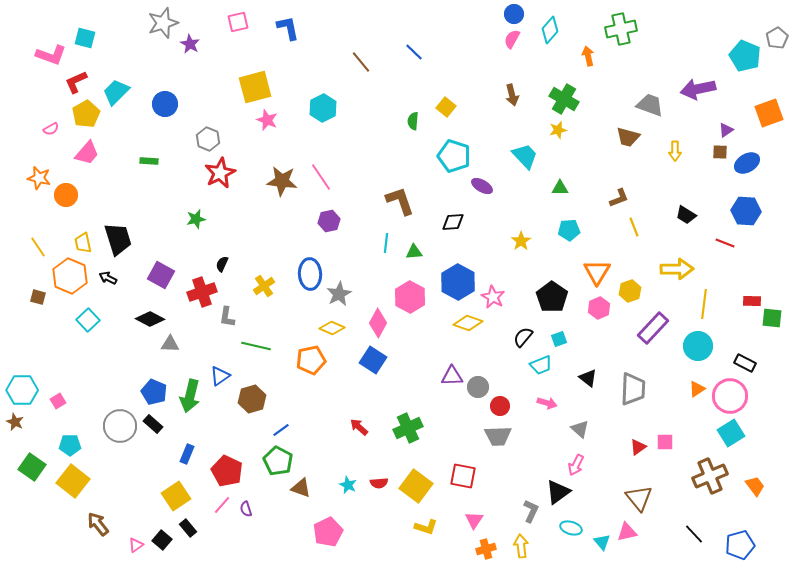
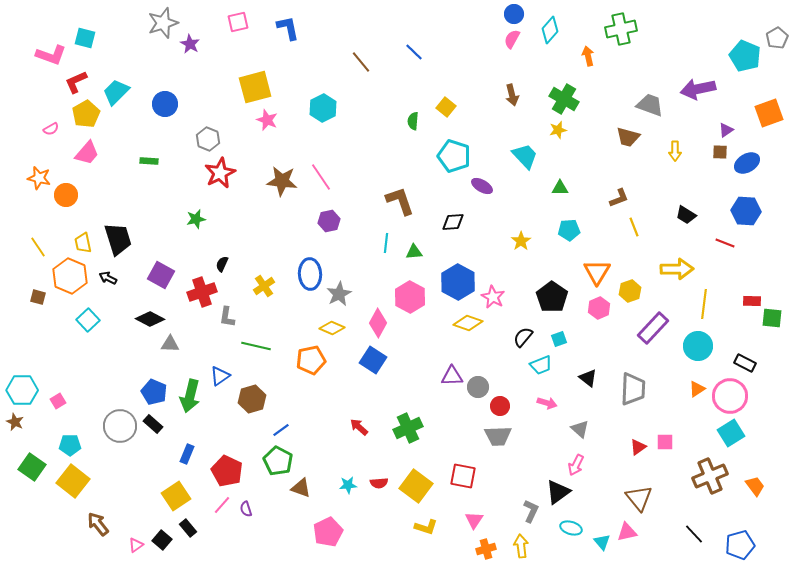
cyan star at (348, 485): rotated 30 degrees counterclockwise
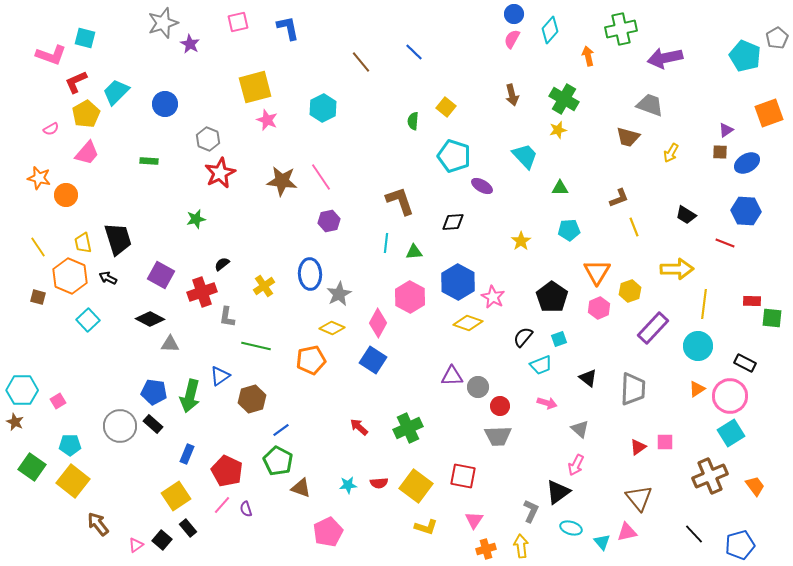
purple arrow at (698, 89): moved 33 px left, 31 px up
yellow arrow at (675, 151): moved 4 px left, 2 px down; rotated 30 degrees clockwise
black semicircle at (222, 264): rotated 28 degrees clockwise
blue pentagon at (154, 392): rotated 15 degrees counterclockwise
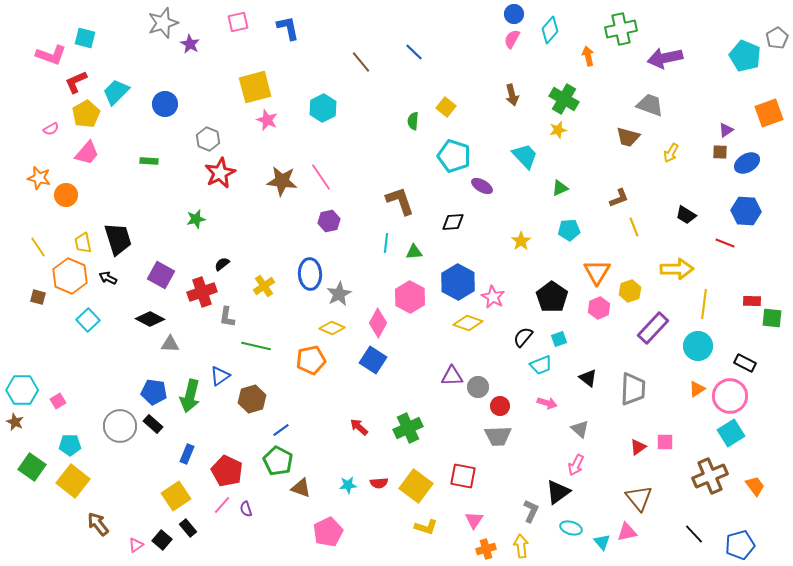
green triangle at (560, 188): rotated 24 degrees counterclockwise
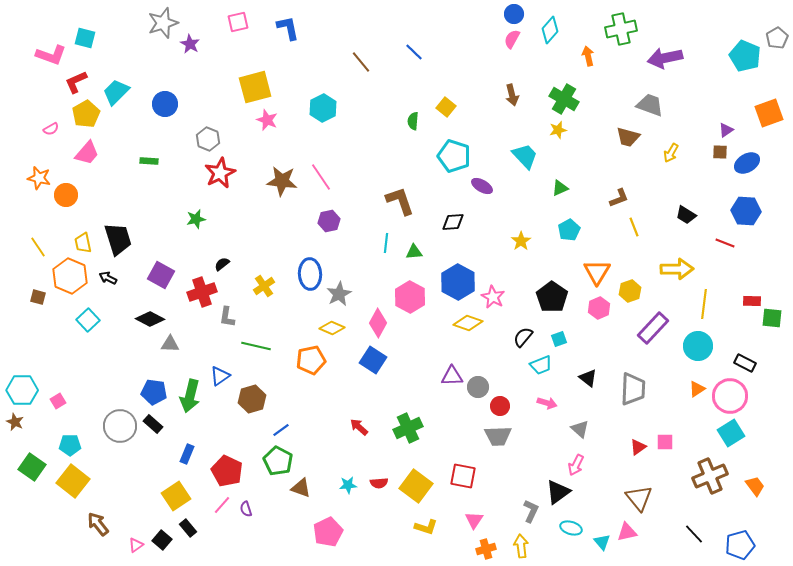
cyan pentagon at (569, 230): rotated 25 degrees counterclockwise
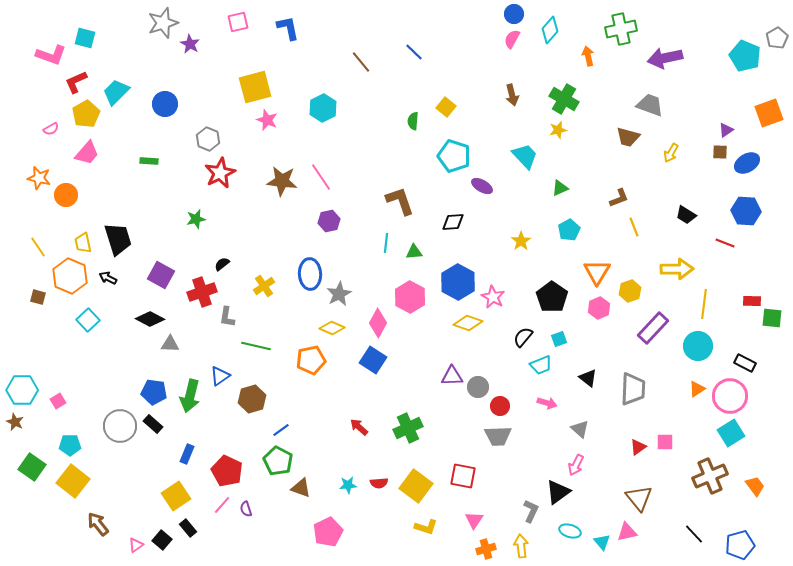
cyan ellipse at (571, 528): moved 1 px left, 3 px down
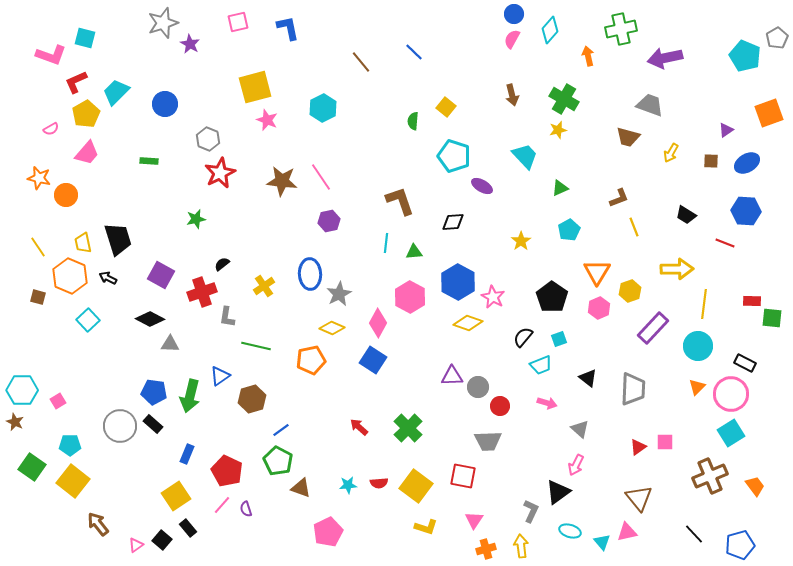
brown square at (720, 152): moved 9 px left, 9 px down
orange triangle at (697, 389): moved 2 px up; rotated 12 degrees counterclockwise
pink circle at (730, 396): moved 1 px right, 2 px up
green cross at (408, 428): rotated 20 degrees counterclockwise
gray trapezoid at (498, 436): moved 10 px left, 5 px down
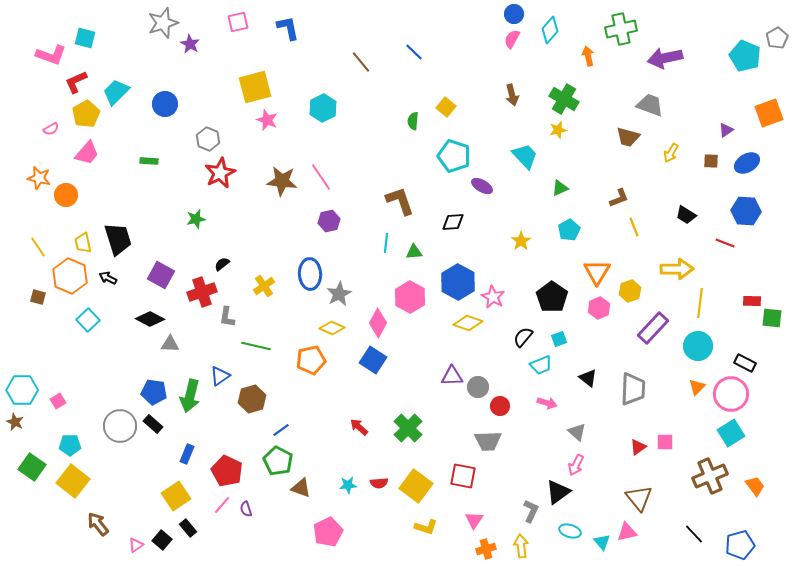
yellow line at (704, 304): moved 4 px left, 1 px up
gray triangle at (580, 429): moved 3 px left, 3 px down
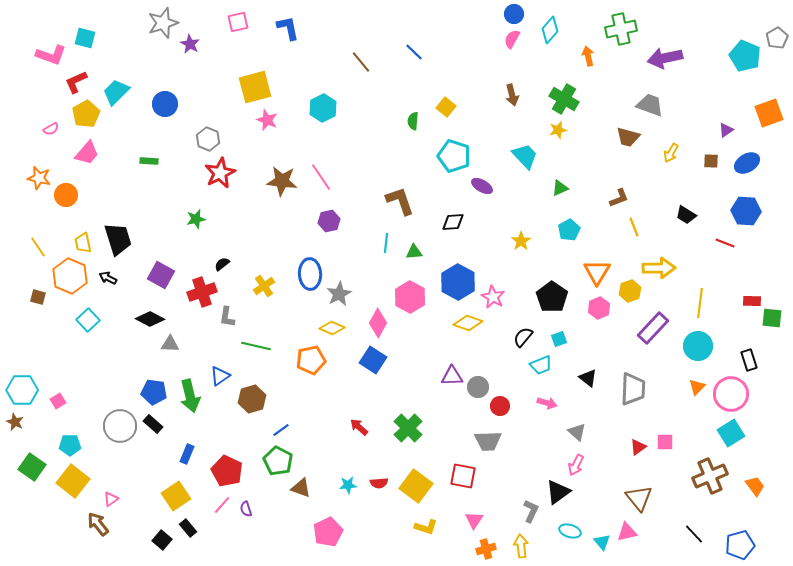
yellow arrow at (677, 269): moved 18 px left, 1 px up
black rectangle at (745, 363): moved 4 px right, 3 px up; rotated 45 degrees clockwise
green arrow at (190, 396): rotated 28 degrees counterclockwise
pink triangle at (136, 545): moved 25 px left, 46 px up
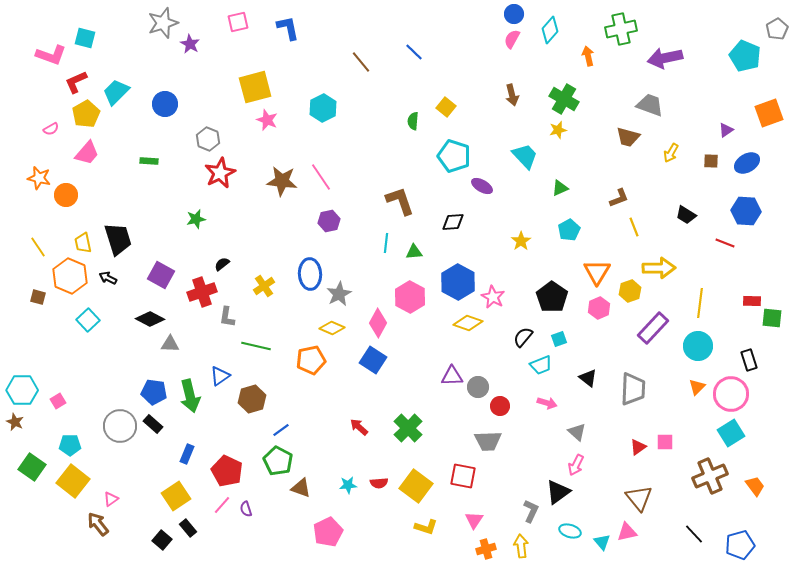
gray pentagon at (777, 38): moved 9 px up
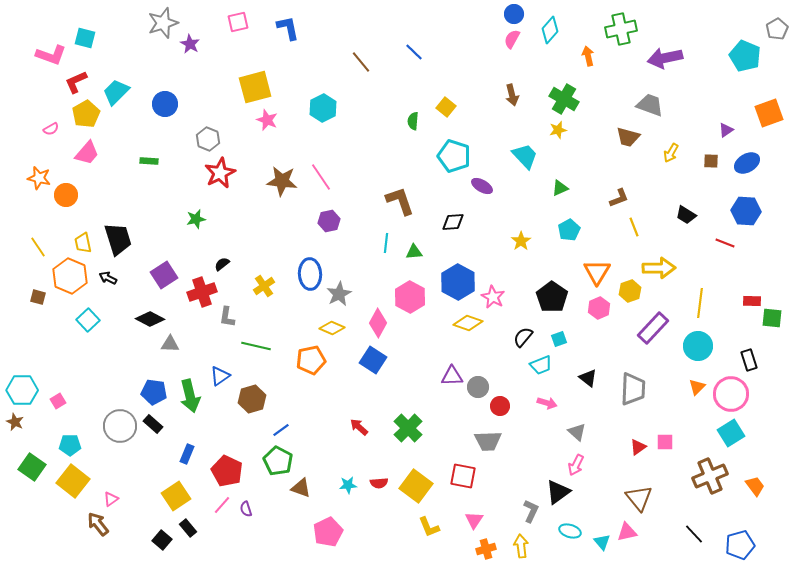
purple square at (161, 275): moved 3 px right; rotated 28 degrees clockwise
yellow L-shape at (426, 527): moved 3 px right; rotated 50 degrees clockwise
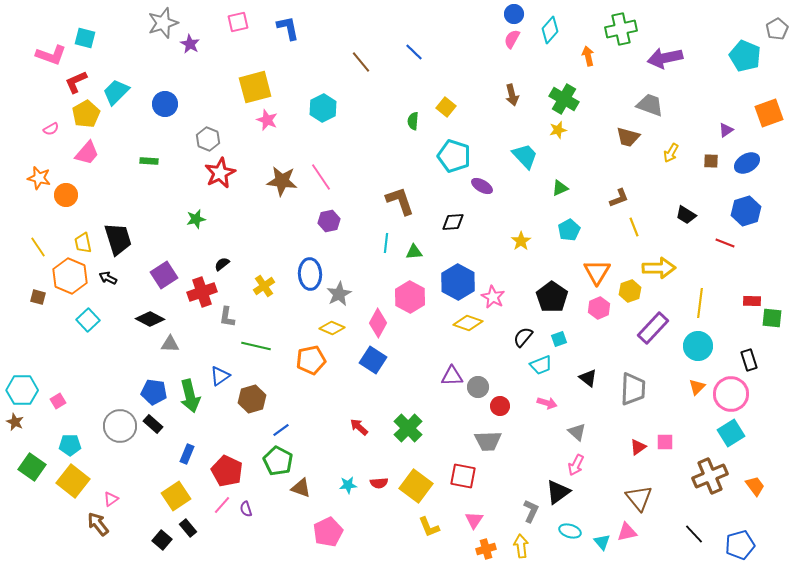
blue hexagon at (746, 211): rotated 20 degrees counterclockwise
